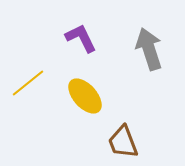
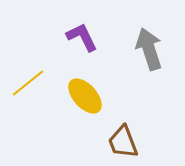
purple L-shape: moved 1 px right, 1 px up
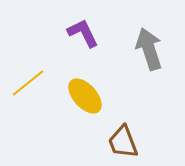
purple L-shape: moved 1 px right, 4 px up
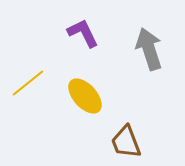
brown trapezoid: moved 3 px right
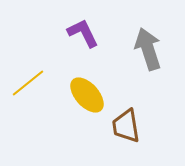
gray arrow: moved 1 px left
yellow ellipse: moved 2 px right, 1 px up
brown trapezoid: moved 16 px up; rotated 12 degrees clockwise
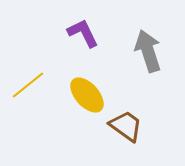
gray arrow: moved 2 px down
yellow line: moved 2 px down
brown trapezoid: rotated 135 degrees clockwise
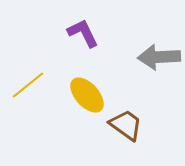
gray arrow: moved 11 px right, 6 px down; rotated 75 degrees counterclockwise
brown trapezoid: moved 1 px up
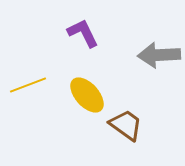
gray arrow: moved 2 px up
yellow line: rotated 18 degrees clockwise
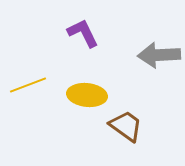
yellow ellipse: rotated 42 degrees counterclockwise
brown trapezoid: moved 1 px down
